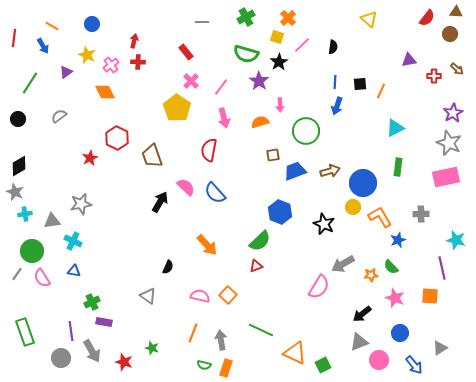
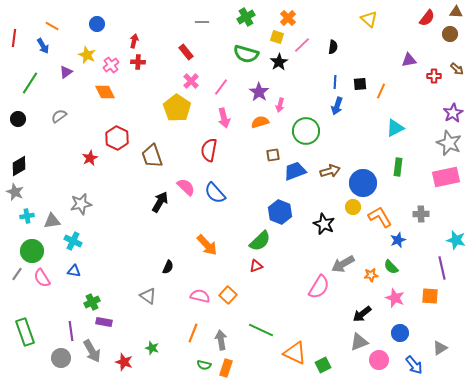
blue circle at (92, 24): moved 5 px right
purple star at (259, 81): moved 11 px down
pink arrow at (280, 105): rotated 16 degrees clockwise
cyan cross at (25, 214): moved 2 px right, 2 px down
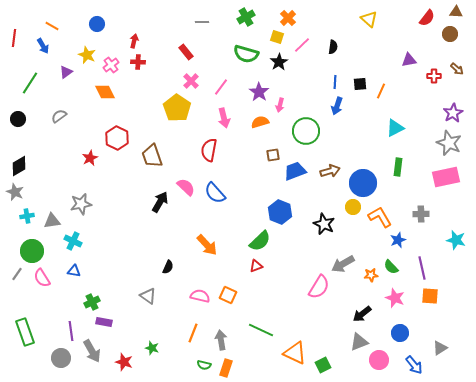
purple line at (442, 268): moved 20 px left
orange square at (228, 295): rotated 18 degrees counterclockwise
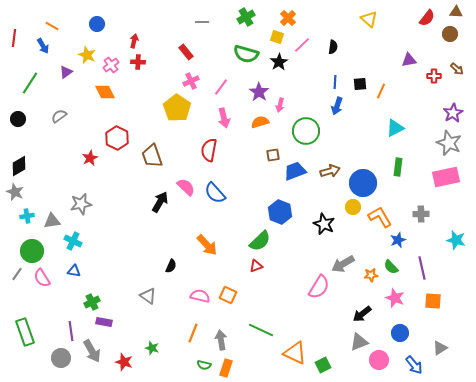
pink cross at (191, 81): rotated 21 degrees clockwise
black semicircle at (168, 267): moved 3 px right, 1 px up
orange square at (430, 296): moved 3 px right, 5 px down
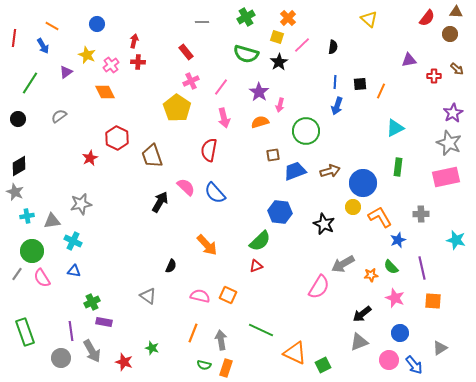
blue hexagon at (280, 212): rotated 15 degrees counterclockwise
pink circle at (379, 360): moved 10 px right
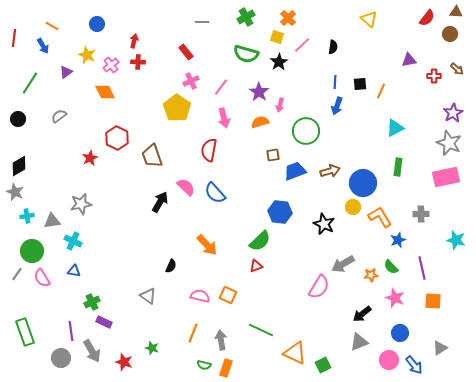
purple rectangle at (104, 322): rotated 14 degrees clockwise
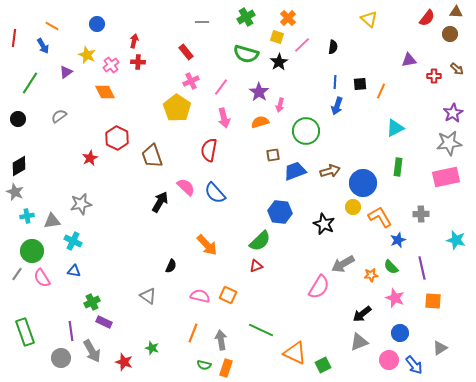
gray star at (449, 143): rotated 30 degrees counterclockwise
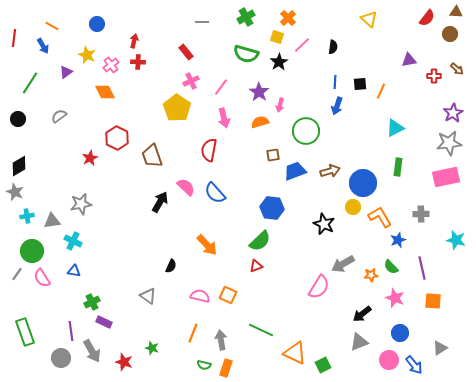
blue hexagon at (280, 212): moved 8 px left, 4 px up
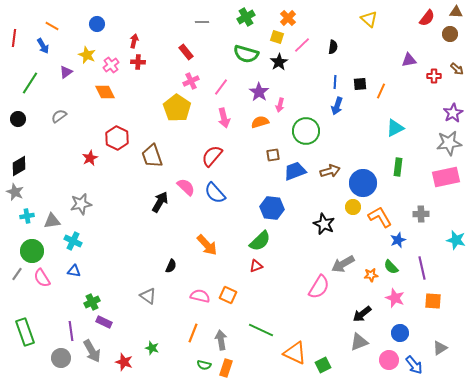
red semicircle at (209, 150): moved 3 px right, 6 px down; rotated 30 degrees clockwise
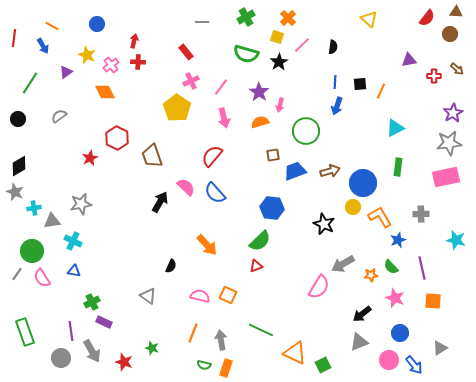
cyan cross at (27, 216): moved 7 px right, 8 px up
